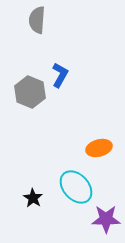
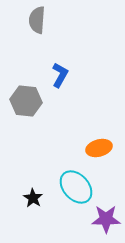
gray hexagon: moved 4 px left, 9 px down; rotated 16 degrees counterclockwise
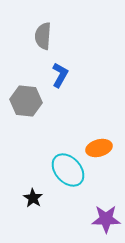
gray semicircle: moved 6 px right, 16 px down
cyan ellipse: moved 8 px left, 17 px up
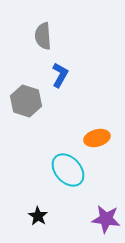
gray semicircle: rotated 8 degrees counterclockwise
gray hexagon: rotated 12 degrees clockwise
orange ellipse: moved 2 px left, 10 px up
black star: moved 5 px right, 18 px down
purple star: rotated 8 degrees clockwise
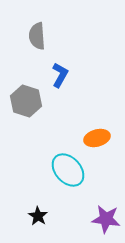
gray semicircle: moved 6 px left
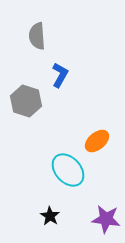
orange ellipse: moved 3 px down; rotated 25 degrees counterclockwise
black star: moved 12 px right
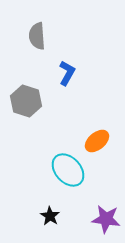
blue L-shape: moved 7 px right, 2 px up
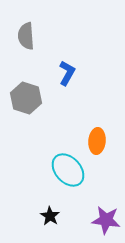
gray semicircle: moved 11 px left
gray hexagon: moved 3 px up
orange ellipse: rotated 45 degrees counterclockwise
purple star: moved 1 px down
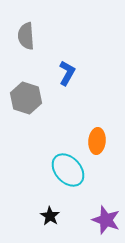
purple star: rotated 12 degrees clockwise
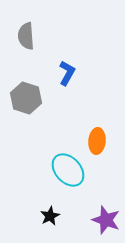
black star: rotated 12 degrees clockwise
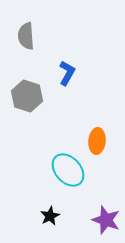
gray hexagon: moved 1 px right, 2 px up
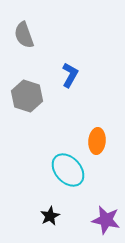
gray semicircle: moved 2 px left, 1 px up; rotated 16 degrees counterclockwise
blue L-shape: moved 3 px right, 2 px down
purple star: rotated 8 degrees counterclockwise
